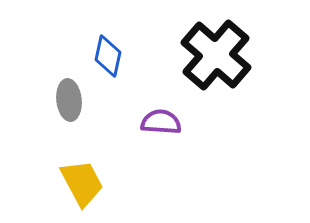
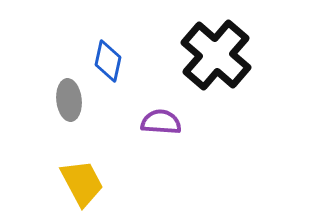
blue diamond: moved 5 px down
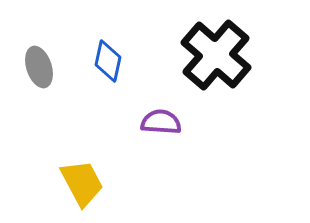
gray ellipse: moved 30 px left, 33 px up; rotated 12 degrees counterclockwise
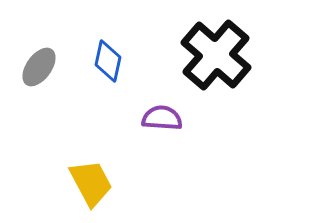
gray ellipse: rotated 54 degrees clockwise
purple semicircle: moved 1 px right, 4 px up
yellow trapezoid: moved 9 px right
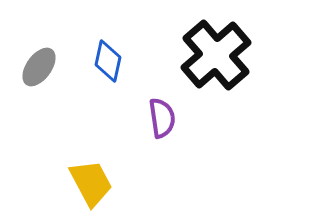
black cross: rotated 8 degrees clockwise
purple semicircle: rotated 78 degrees clockwise
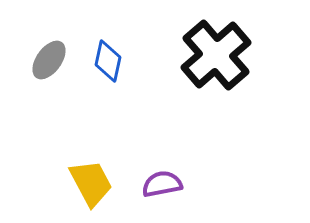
gray ellipse: moved 10 px right, 7 px up
purple semicircle: moved 66 px down; rotated 93 degrees counterclockwise
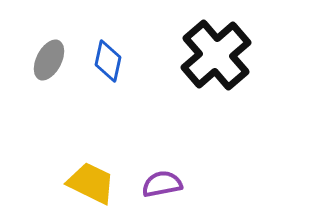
gray ellipse: rotated 9 degrees counterclockwise
yellow trapezoid: rotated 36 degrees counterclockwise
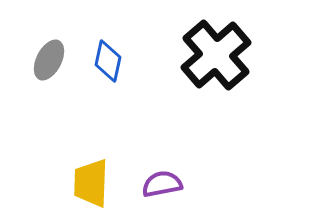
yellow trapezoid: rotated 114 degrees counterclockwise
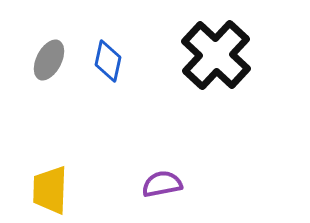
black cross: rotated 6 degrees counterclockwise
yellow trapezoid: moved 41 px left, 7 px down
